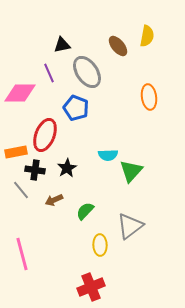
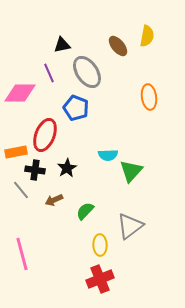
red cross: moved 9 px right, 8 px up
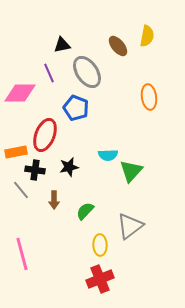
black star: moved 2 px right, 1 px up; rotated 18 degrees clockwise
brown arrow: rotated 66 degrees counterclockwise
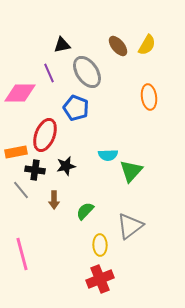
yellow semicircle: moved 9 px down; rotated 20 degrees clockwise
black star: moved 3 px left, 1 px up
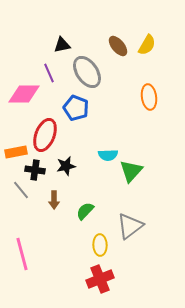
pink diamond: moved 4 px right, 1 px down
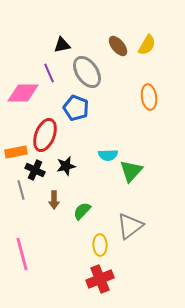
pink diamond: moved 1 px left, 1 px up
black cross: rotated 18 degrees clockwise
gray line: rotated 24 degrees clockwise
green semicircle: moved 3 px left
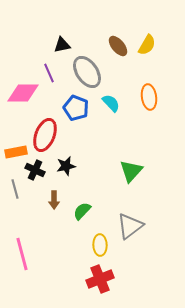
cyan semicircle: moved 3 px right, 52 px up; rotated 132 degrees counterclockwise
gray line: moved 6 px left, 1 px up
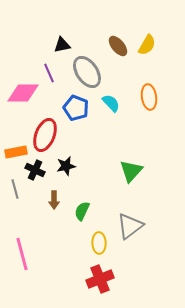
green semicircle: rotated 18 degrees counterclockwise
yellow ellipse: moved 1 px left, 2 px up
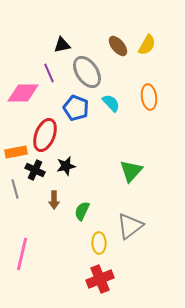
pink line: rotated 28 degrees clockwise
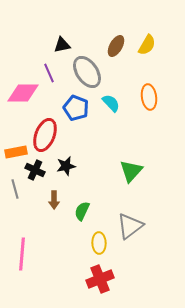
brown ellipse: moved 2 px left; rotated 70 degrees clockwise
pink line: rotated 8 degrees counterclockwise
